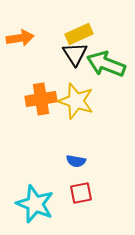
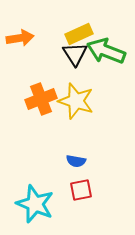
green arrow: moved 13 px up
orange cross: rotated 12 degrees counterclockwise
red square: moved 3 px up
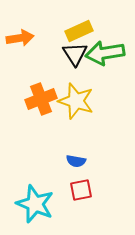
yellow rectangle: moved 3 px up
green arrow: moved 1 px left, 2 px down; rotated 30 degrees counterclockwise
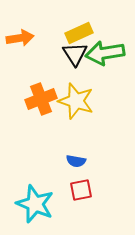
yellow rectangle: moved 2 px down
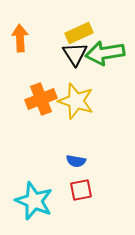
orange arrow: rotated 84 degrees counterclockwise
cyan star: moved 1 px left, 3 px up
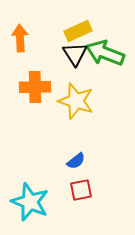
yellow rectangle: moved 1 px left, 2 px up
green arrow: rotated 30 degrees clockwise
orange cross: moved 6 px left, 12 px up; rotated 20 degrees clockwise
blue semicircle: rotated 48 degrees counterclockwise
cyan star: moved 4 px left, 1 px down
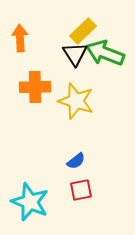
yellow rectangle: moved 5 px right; rotated 20 degrees counterclockwise
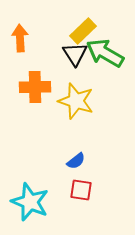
green arrow: rotated 9 degrees clockwise
red square: rotated 20 degrees clockwise
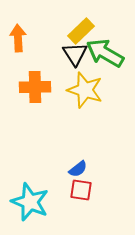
yellow rectangle: moved 2 px left
orange arrow: moved 2 px left
yellow star: moved 9 px right, 11 px up
blue semicircle: moved 2 px right, 8 px down
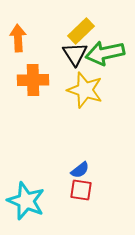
green arrow: rotated 42 degrees counterclockwise
orange cross: moved 2 px left, 7 px up
blue semicircle: moved 2 px right, 1 px down
cyan star: moved 4 px left, 1 px up
